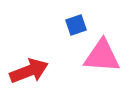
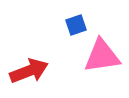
pink triangle: rotated 12 degrees counterclockwise
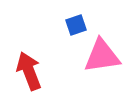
red arrow: rotated 90 degrees counterclockwise
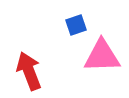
pink triangle: rotated 6 degrees clockwise
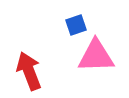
pink triangle: moved 6 px left
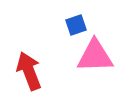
pink triangle: moved 1 px left
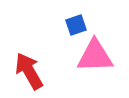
red arrow: rotated 9 degrees counterclockwise
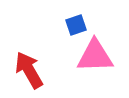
red arrow: moved 1 px up
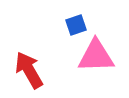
pink triangle: moved 1 px right
